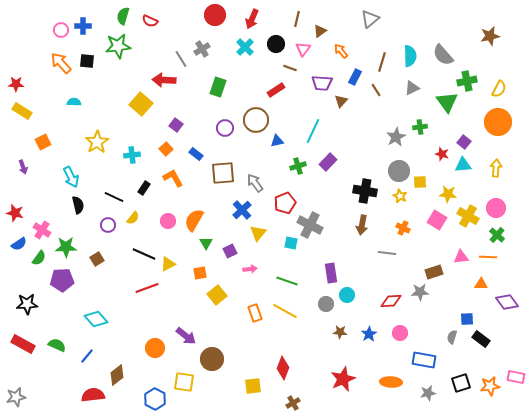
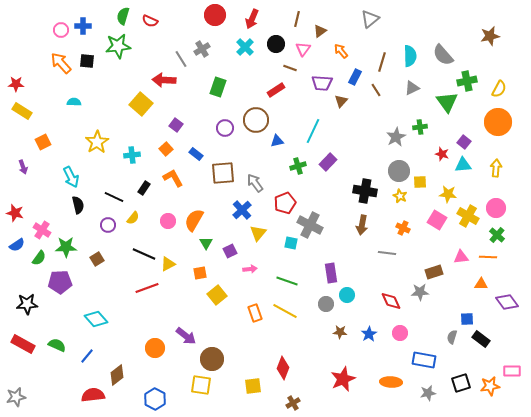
blue semicircle at (19, 244): moved 2 px left, 1 px down
purple pentagon at (62, 280): moved 2 px left, 2 px down
red diamond at (391, 301): rotated 70 degrees clockwise
pink rectangle at (516, 377): moved 4 px left, 6 px up; rotated 12 degrees counterclockwise
yellow square at (184, 382): moved 17 px right, 3 px down
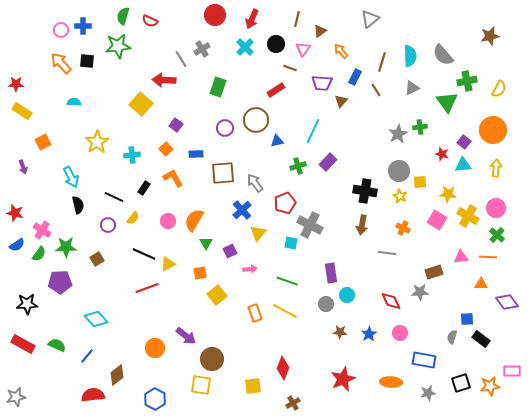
orange circle at (498, 122): moved 5 px left, 8 px down
gray star at (396, 137): moved 2 px right, 3 px up
blue rectangle at (196, 154): rotated 40 degrees counterclockwise
green semicircle at (39, 258): moved 4 px up
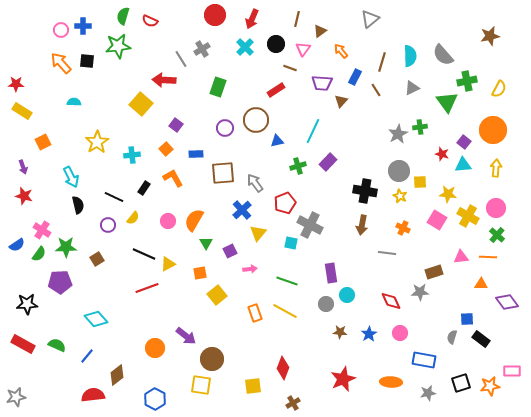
red star at (15, 213): moved 9 px right, 17 px up
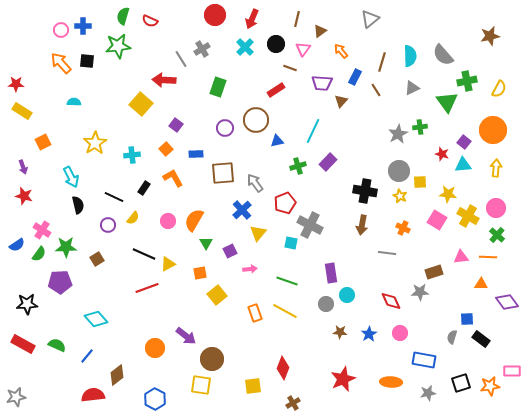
yellow star at (97, 142): moved 2 px left, 1 px down
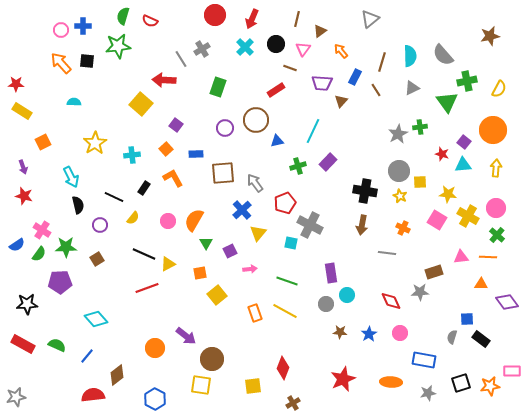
purple circle at (108, 225): moved 8 px left
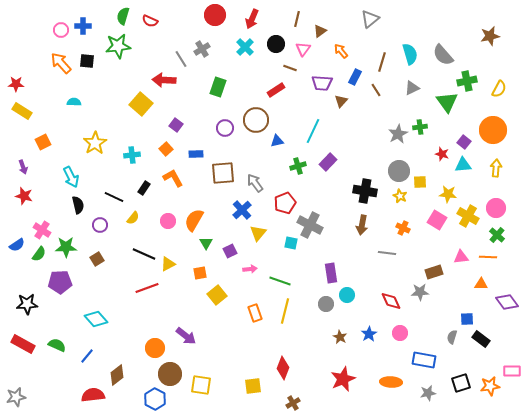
cyan semicircle at (410, 56): moved 2 px up; rotated 15 degrees counterclockwise
green line at (287, 281): moved 7 px left
yellow line at (285, 311): rotated 75 degrees clockwise
brown star at (340, 332): moved 5 px down; rotated 24 degrees clockwise
brown circle at (212, 359): moved 42 px left, 15 px down
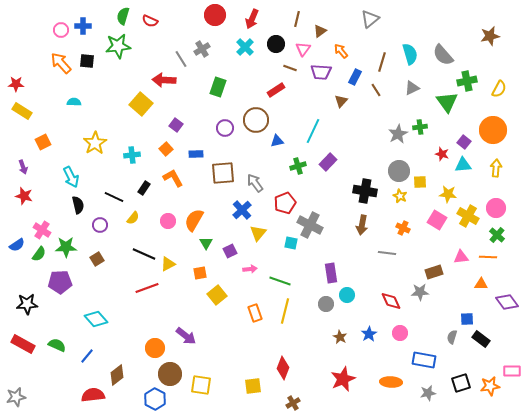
purple trapezoid at (322, 83): moved 1 px left, 11 px up
